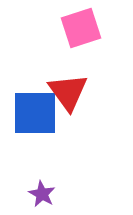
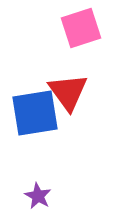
blue square: rotated 9 degrees counterclockwise
purple star: moved 4 px left, 2 px down
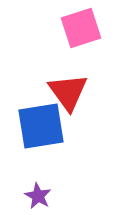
blue square: moved 6 px right, 13 px down
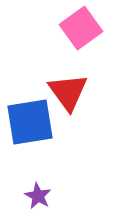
pink square: rotated 18 degrees counterclockwise
blue square: moved 11 px left, 4 px up
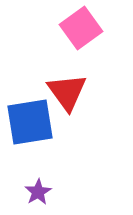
red triangle: moved 1 px left
purple star: moved 4 px up; rotated 12 degrees clockwise
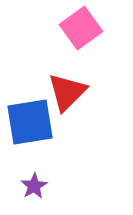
red triangle: rotated 21 degrees clockwise
purple star: moved 4 px left, 6 px up
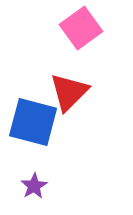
red triangle: moved 2 px right
blue square: moved 3 px right; rotated 24 degrees clockwise
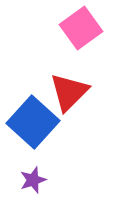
blue square: rotated 27 degrees clockwise
purple star: moved 1 px left, 6 px up; rotated 12 degrees clockwise
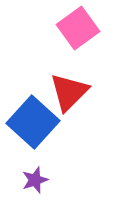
pink square: moved 3 px left
purple star: moved 2 px right
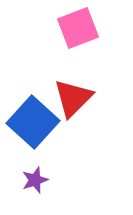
pink square: rotated 15 degrees clockwise
red triangle: moved 4 px right, 6 px down
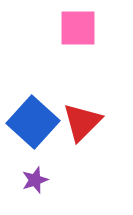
pink square: rotated 21 degrees clockwise
red triangle: moved 9 px right, 24 px down
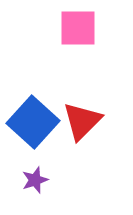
red triangle: moved 1 px up
